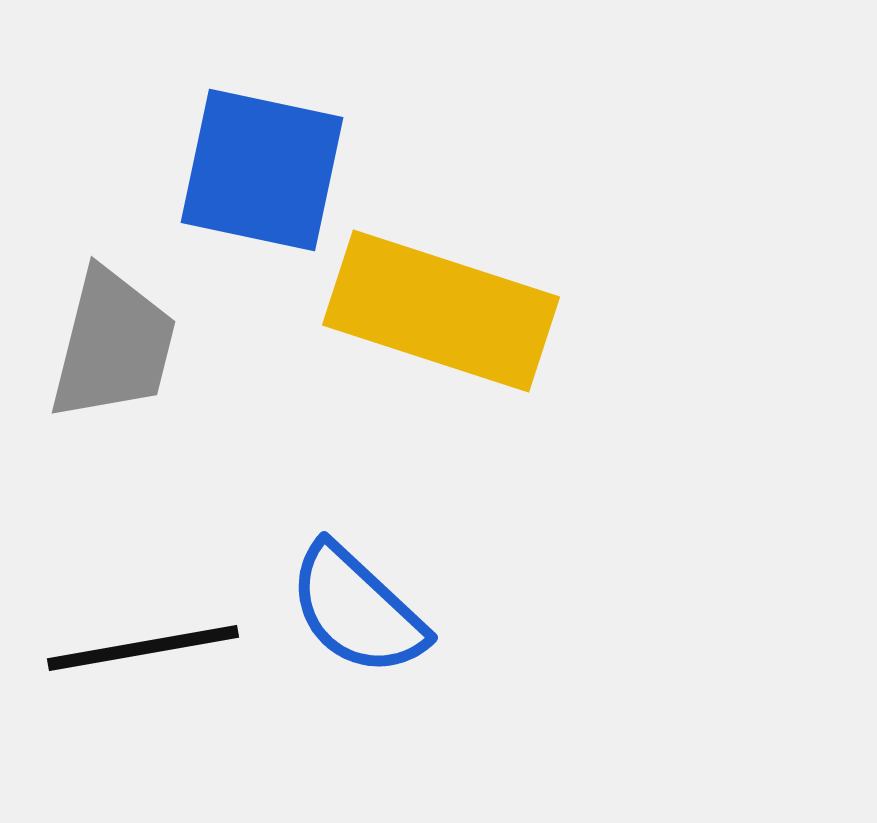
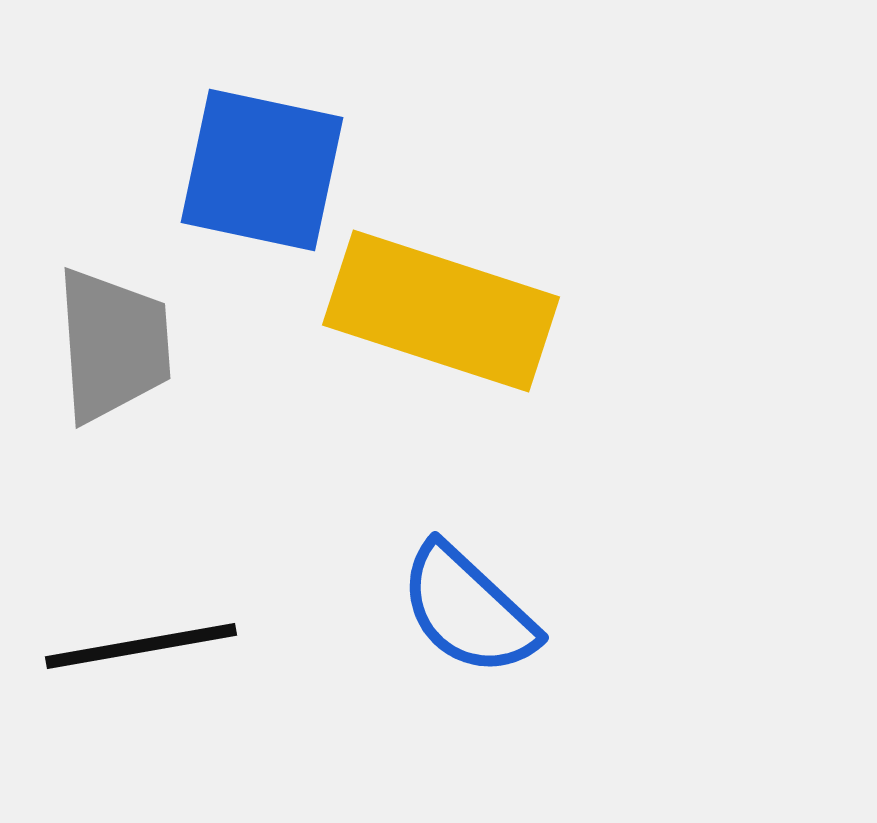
gray trapezoid: rotated 18 degrees counterclockwise
blue semicircle: moved 111 px right
black line: moved 2 px left, 2 px up
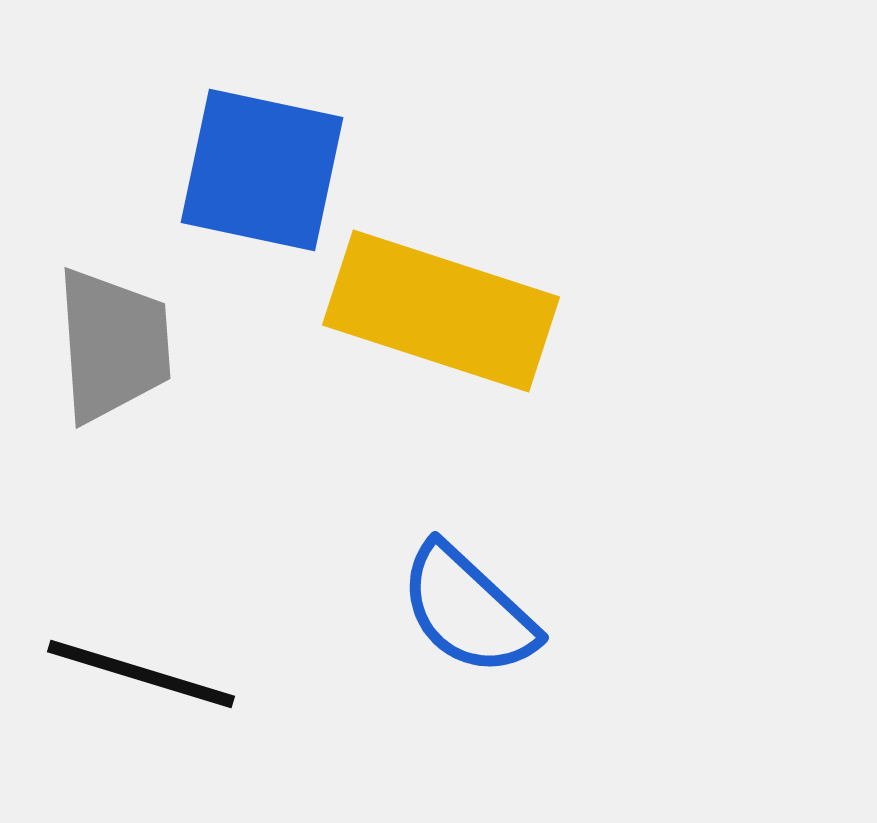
black line: moved 28 px down; rotated 27 degrees clockwise
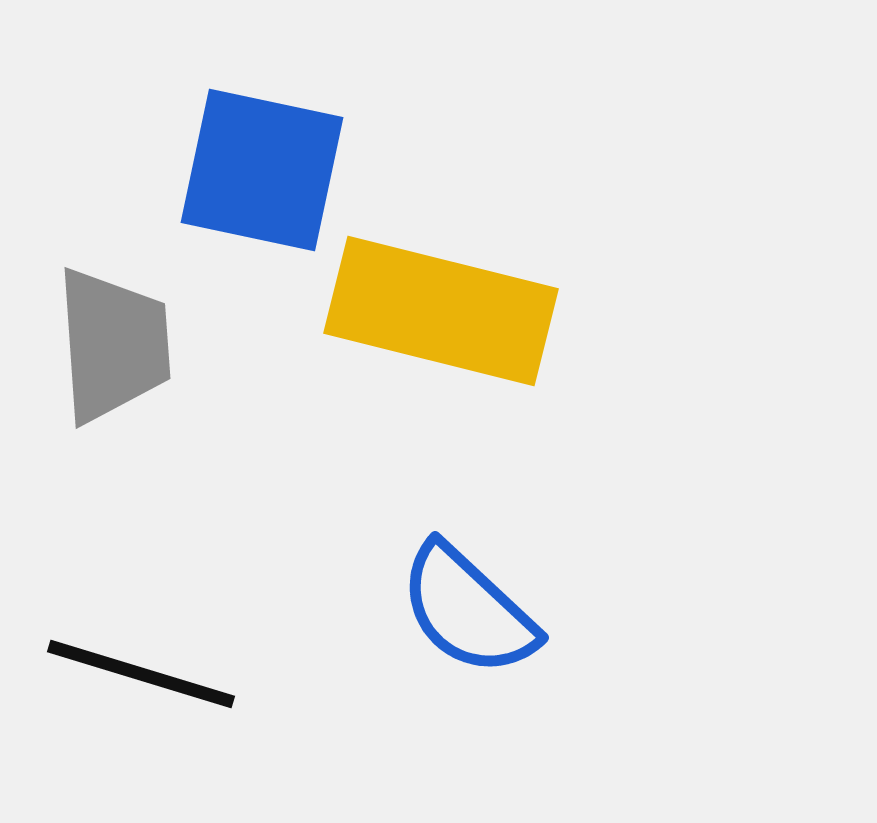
yellow rectangle: rotated 4 degrees counterclockwise
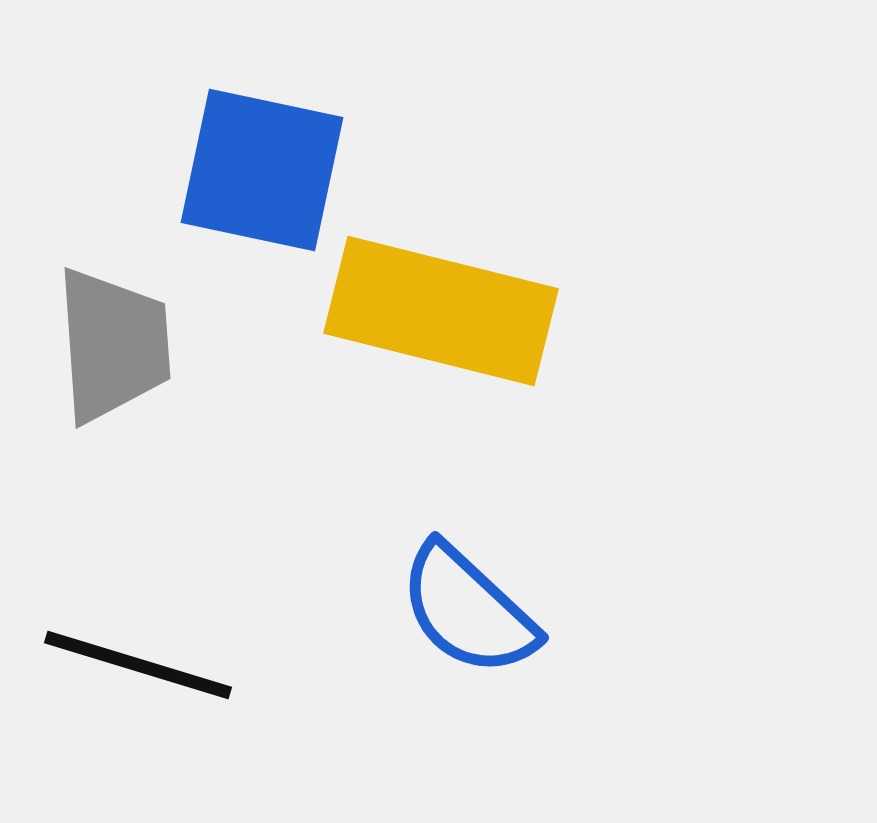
black line: moved 3 px left, 9 px up
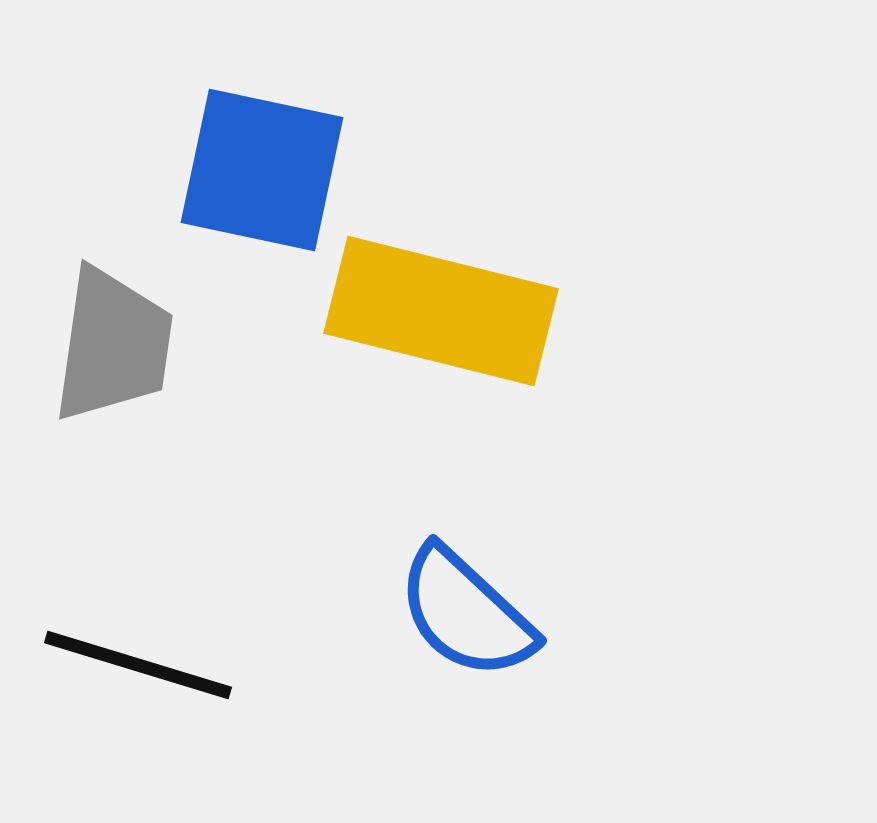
gray trapezoid: rotated 12 degrees clockwise
blue semicircle: moved 2 px left, 3 px down
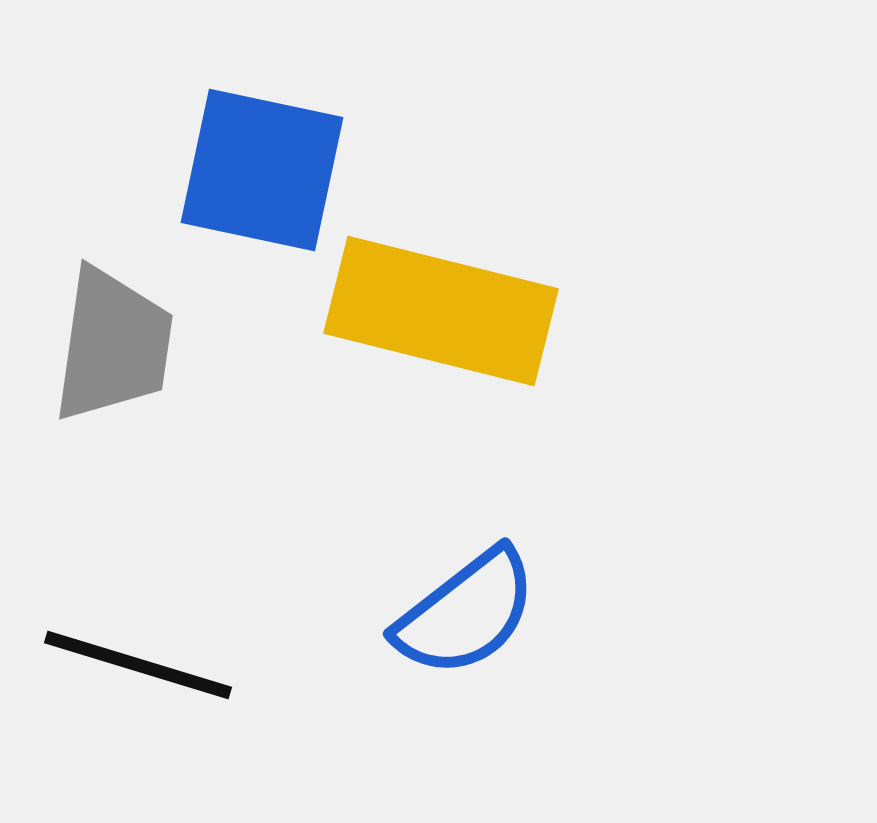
blue semicircle: rotated 81 degrees counterclockwise
